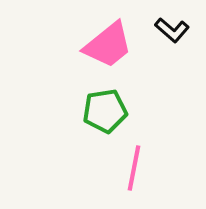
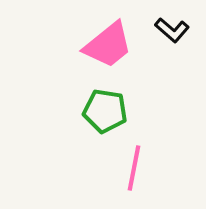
green pentagon: rotated 18 degrees clockwise
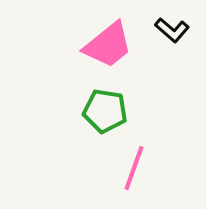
pink line: rotated 9 degrees clockwise
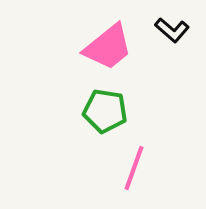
pink trapezoid: moved 2 px down
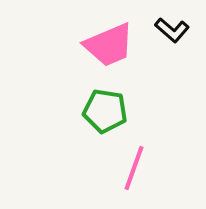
pink trapezoid: moved 1 px right, 2 px up; rotated 16 degrees clockwise
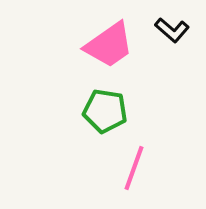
pink trapezoid: rotated 12 degrees counterclockwise
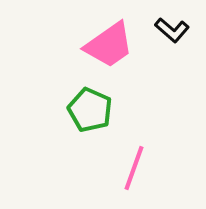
green pentagon: moved 15 px left, 1 px up; rotated 15 degrees clockwise
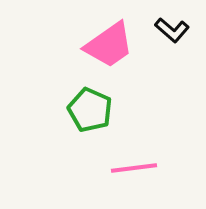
pink line: rotated 63 degrees clockwise
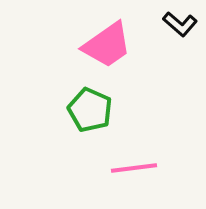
black L-shape: moved 8 px right, 6 px up
pink trapezoid: moved 2 px left
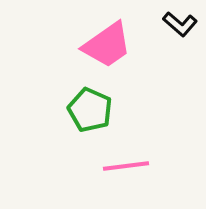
pink line: moved 8 px left, 2 px up
